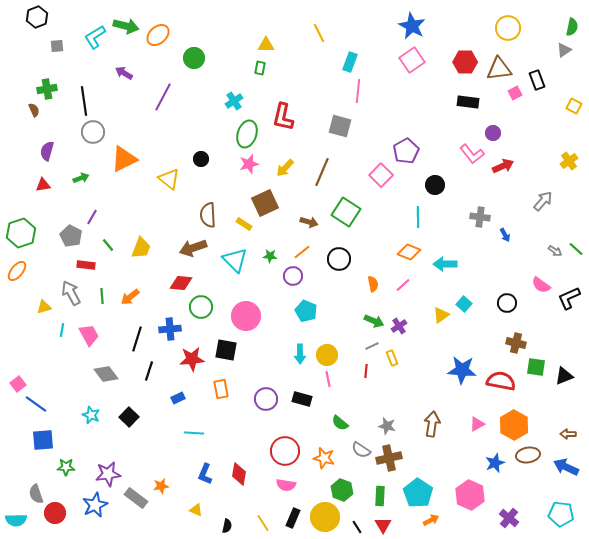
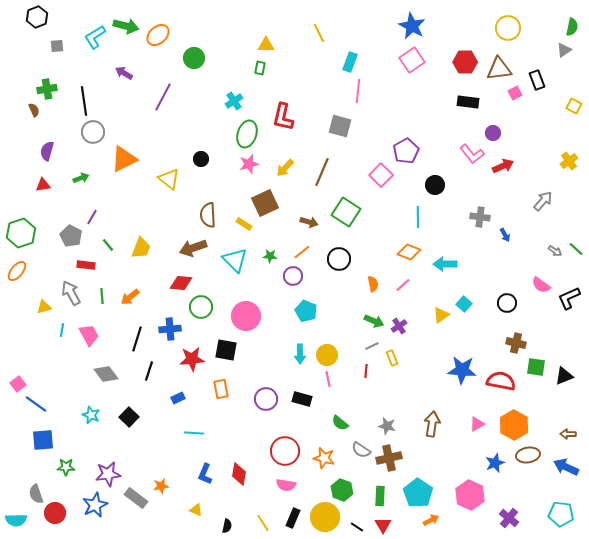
black line at (357, 527): rotated 24 degrees counterclockwise
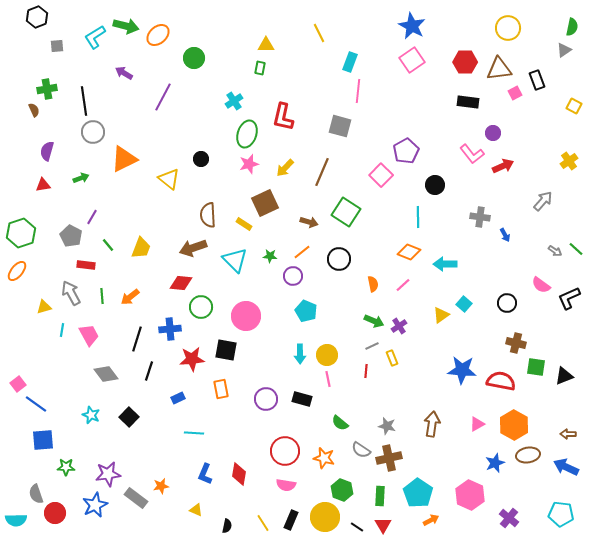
black rectangle at (293, 518): moved 2 px left, 2 px down
